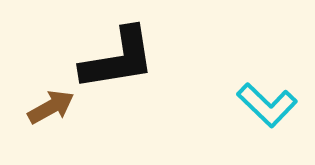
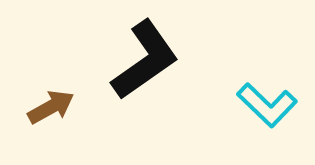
black L-shape: moved 27 px right, 1 px down; rotated 26 degrees counterclockwise
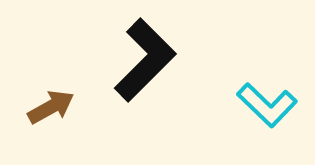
black L-shape: rotated 10 degrees counterclockwise
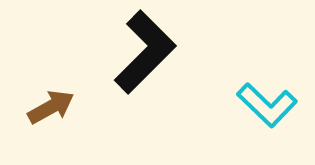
black L-shape: moved 8 px up
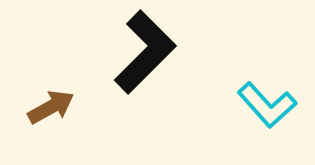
cyan L-shape: rotated 4 degrees clockwise
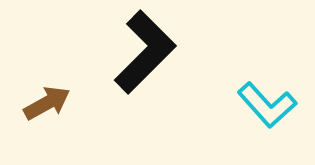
brown arrow: moved 4 px left, 4 px up
